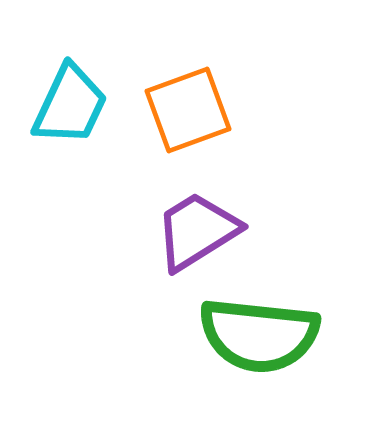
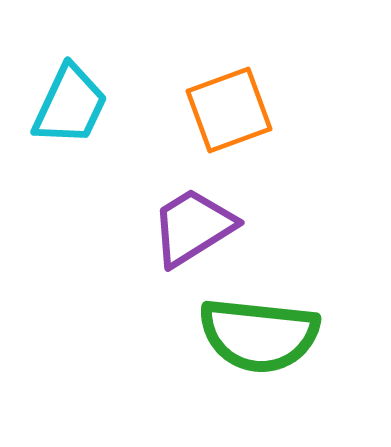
orange square: moved 41 px right
purple trapezoid: moved 4 px left, 4 px up
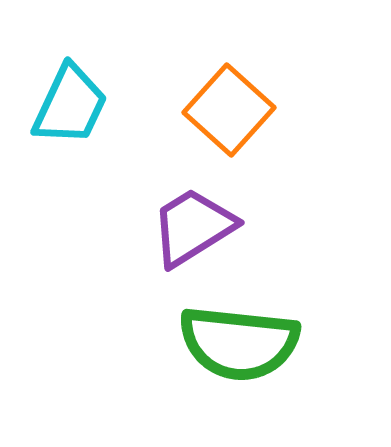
orange square: rotated 28 degrees counterclockwise
green semicircle: moved 20 px left, 8 px down
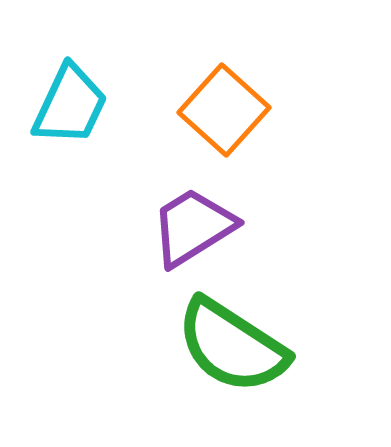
orange square: moved 5 px left
green semicircle: moved 7 px left, 3 px down; rotated 27 degrees clockwise
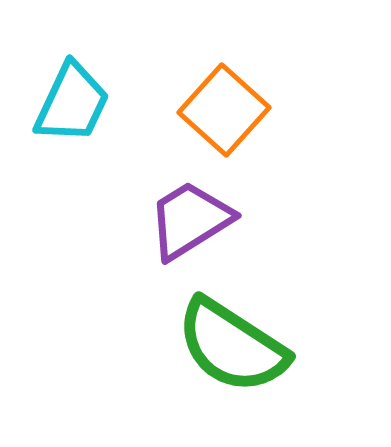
cyan trapezoid: moved 2 px right, 2 px up
purple trapezoid: moved 3 px left, 7 px up
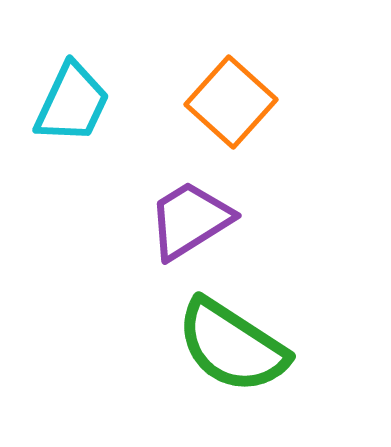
orange square: moved 7 px right, 8 px up
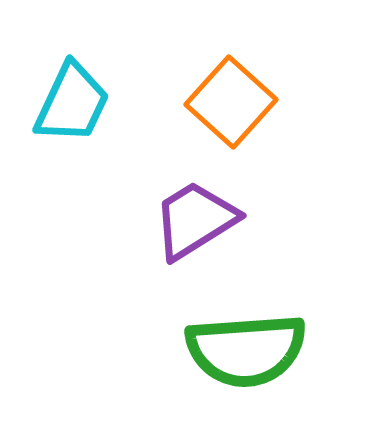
purple trapezoid: moved 5 px right
green semicircle: moved 14 px right, 4 px down; rotated 37 degrees counterclockwise
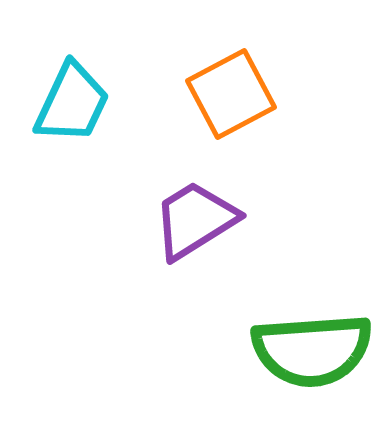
orange square: moved 8 px up; rotated 20 degrees clockwise
green semicircle: moved 66 px right
